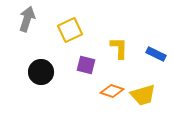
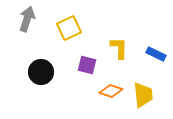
yellow square: moved 1 px left, 2 px up
purple square: moved 1 px right
orange diamond: moved 1 px left
yellow trapezoid: rotated 80 degrees counterclockwise
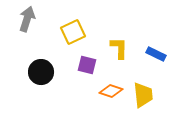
yellow square: moved 4 px right, 4 px down
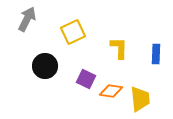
gray arrow: rotated 10 degrees clockwise
blue rectangle: rotated 66 degrees clockwise
purple square: moved 1 px left, 14 px down; rotated 12 degrees clockwise
black circle: moved 4 px right, 6 px up
orange diamond: rotated 10 degrees counterclockwise
yellow trapezoid: moved 3 px left, 4 px down
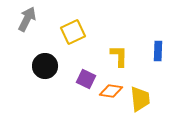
yellow L-shape: moved 8 px down
blue rectangle: moved 2 px right, 3 px up
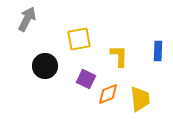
yellow square: moved 6 px right, 7 px down; rotated 15 degrees clockwise
orange diamond: moved 3 px left, 3 px down; rotated 30 degrees counterclockwise
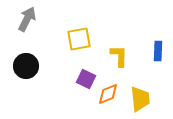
black circle: moved 19 px left
